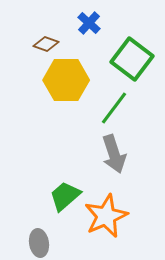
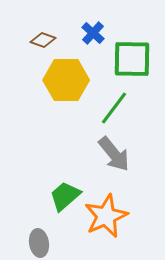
blue cross: moved 4 px right, 10 px down
brown diamond: moved 3 px left, 4 px up
green square: rotated 36 degrees counterclockwise
gray arrow: rotated 21 degrees counterclockwise
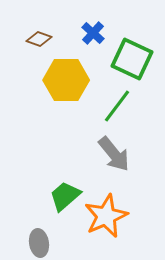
brown diamond: moved 4 px left, 1 px up
green square: rotated 24 degrees clockwise
green line: moved 3 px right, 2 px up
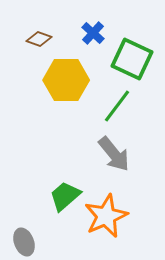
gray ellipse: moved 15 px left, 1 px up; rotated 12 degrees counterclockwise
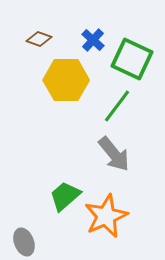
blue cross: moved 7 px down
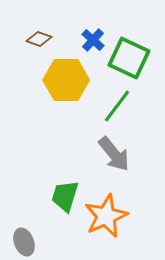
green square: moved 3 px left, 1 px up
green trapezoid: rotated 32 degrees counterclockwise
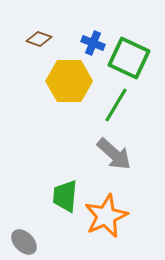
blue cross: moved 3 px down; rotated 20 degrees counterclockwise
yellow hexagon: moved 3 px right, 1 px down
green line: moved 1 px left, 1 px up; rotated 6 degrees counterclockwise
gray arrow: rotated 9 degrees counterclockwise
green trapezoid: rotated 12 degrees counterclockwise
gray ellipse: rotated 24 degrees counterclockwise
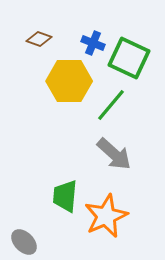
green line: moved 5 px left; rotated 9 degrees clockwise
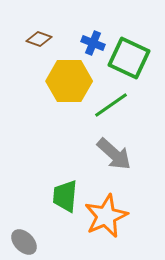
green line: rotated 15 degrees clockwise
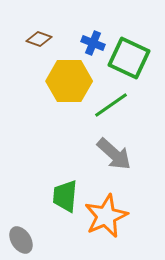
gray ellipse: moved 3 px left, 2 px up; rotated 12 degrees clockwise
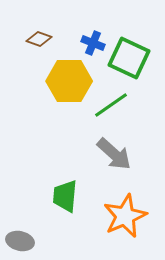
orange star: moved 19 px right
gray ellipse: moved 1 px left, 1 px down; rotated 44 degrees counterclockwise
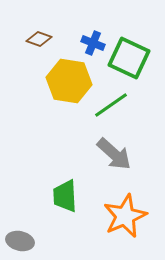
yellow hexagon: rotated 9 degrees clockwise
green trapezoid: rotated 8 degrees counterclockwise
